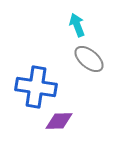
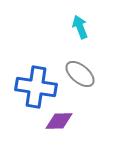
cyan arrow: moved 3 px right, 2 px down
gray ellipse: moved 9 px left, 15 px down
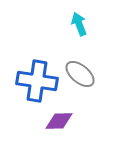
cyan arrow: moved 1 px left, 3 px up
blue cross: moved 1 px right, 6 px up
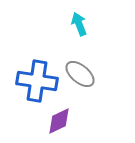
purple diamond: rotated 24 degrees counterclockwise
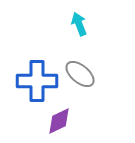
blue cross: rotated 9 degrees counterclockwise
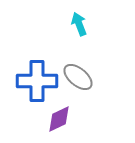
gray ellipse: moved 2 px left, 3 px down
purple diamond: moved 2 px up
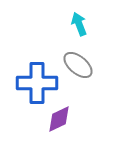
gray ellipse: moved 12 px up
blue cross: moved 2 px down
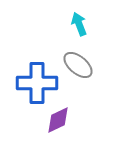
purple diamond: moved 1 px left, 1 px down
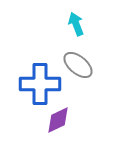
cyan arrow: moved 3 px left
blue cross: moved 3 px right, 1 px down
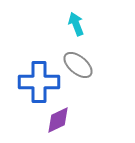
blue cross: moved 1 px left, 2 px up
